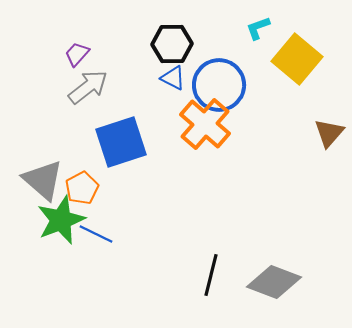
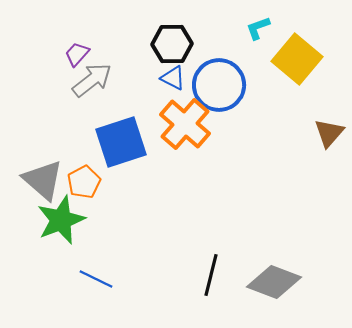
gray arrow: moved 4 px right, 7 px up
orange cross: moved 20 px left
orange pentagon: moved 2 px right, 6 px up
blue line: moved 45 px down
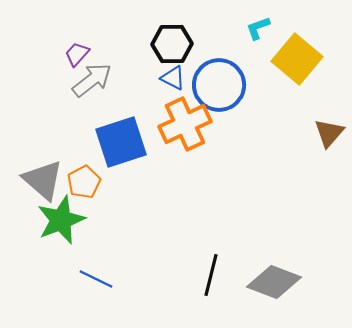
orange cross: rotated 24 degrees clockwise
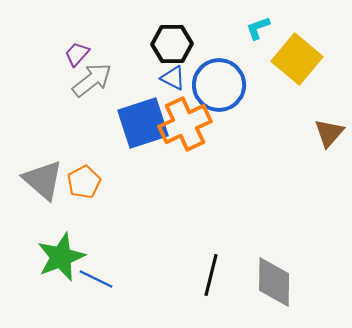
blue square: moved 22 px right, 19 px up
green star: moved 37 px down
gray diamond: rotated 70 degrees clockwise
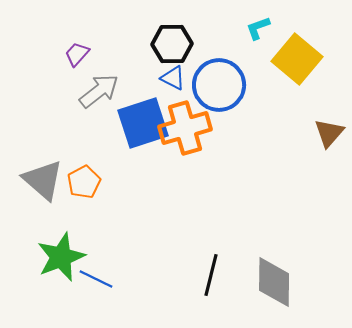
gray arrow: moved 7 px right, 11 px down
orange cross: moved 4 px down; rotated 9 degrees clockwise
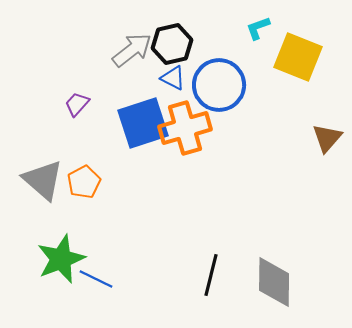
black hexagon: rotated 12 degrees counterclockwise
purple trapezoid: moved 50 px down
yellow square: moved 1 px right, 2 px up; rotated 18 degrees counterclockwise
gray arrow: moved 33 px right, 41 px up
brown triangle: moved 2 px left, 5 px down
green star: moved 2 px down
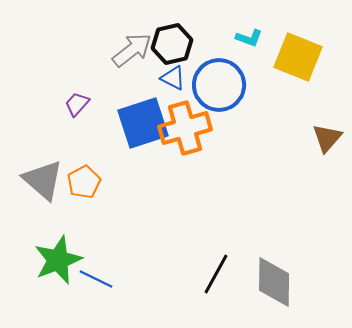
cyan L-shape: moved 9 px left, 10 px down; rotated 140 degrees counterclockwise
green star: moved 3 px left, 1 px down
black line: moved 5 px right, 1 px up; rotated 15 degrees clockwise
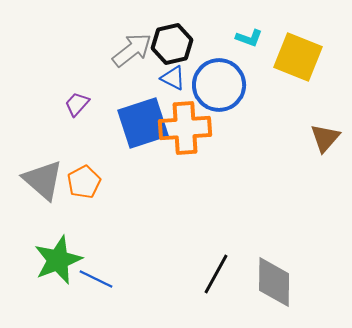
orange cross: rotated 12 degrees clockwise
brown triangle: moved 2 px left
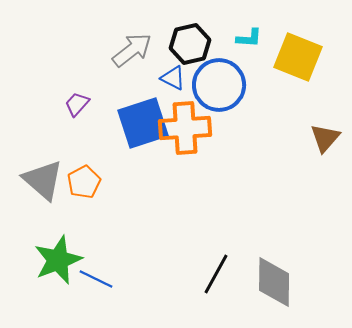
cyan L-shape: rotated 16 degrees counterclockwise
black hexagon: moved 18 px right
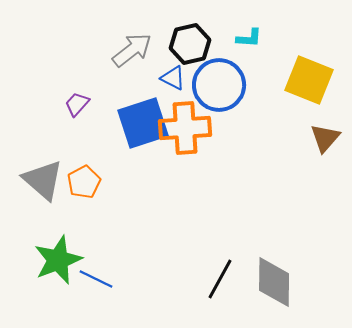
yellow square: moved 11 px right, 23 px down
black line: moved 4 px right, 5 px down
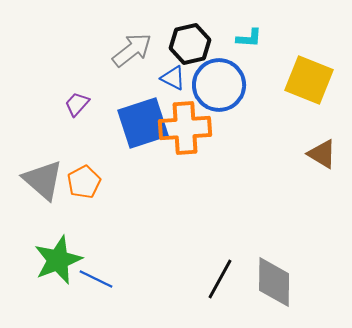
brown triangle: moved 3 px left, 16 px down; rotated 40 degrees counterclockwise
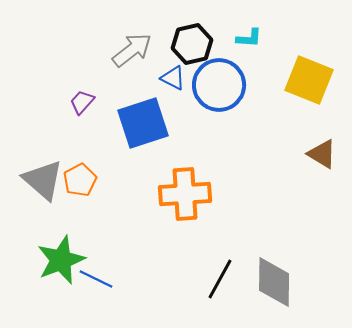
black hexagon: moved 2 px right
purple trapezoid: moved 5 px right, 2 px up
orange cross: moved 66 px down
orange pentagon: moved 4 px left, 2 px up
green star: moved 3 px right
